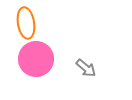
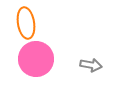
gray arrow: moved 5 px right, 3 px up; rotated 30 degrees counterclockwise
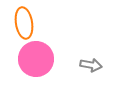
orange ellipse: moved 2 px left
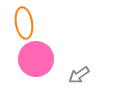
gray arrow: moved 12 px left, 10 px down; rotated 135 degrees clockwise
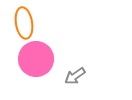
gray arrow: moved 4 px left, 1 px down
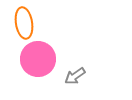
pink circle: moved 2 px right
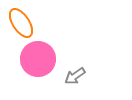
orange ellipse: moved 3 px left; rotated 24 degrees counterclockwise
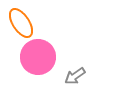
pink circle: moved 2 px up
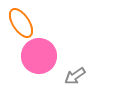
pink circle: moved 1 px right, 1 px up
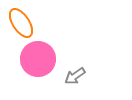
pink circle: moved 1 px left, 3 px down
